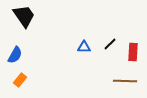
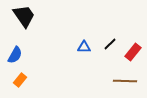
red rectangle: rotated 36 degrees clockwise
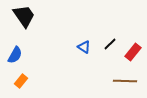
blue triangle: rotated 32 degrees clockwise
orange rectangle: moved 1 px right, 1 px down
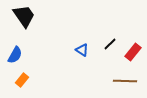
blue triangle: moved 2 px left, 3 px down
orange rectangle: moved 1 px right, 1 px up
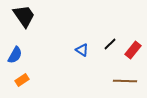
red rectangle: moved 2 px up
orange rectangle: rotated 16 degrees clockwise
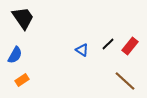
black trapezoid: moved 1 px left, 2 px down
black line: moved 2 px left
red rectangle: moved 3 px left, 4 px up
brown line: rotated 40 degrees clockwise
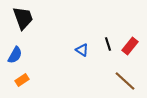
black trapezoid: rotated 15 degrees clockwise
black line: rotated 64 degrees counterclockwise
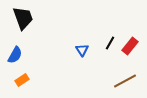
black line: moved 2 px right, 1 px up; rotated 48 degrees clockwise
blue triangle: rotated 24 degrees clockwise
brown line: rotated 70 degrees counterclockwise
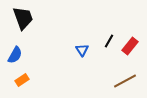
black line: moved 1 px left, 2 px up
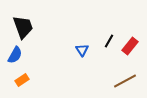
black trapezoid: moved 9 px down
